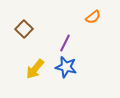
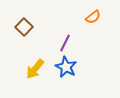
brown square: moved 2 px up
blue star: rotated 15 degrees clockwise
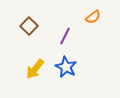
brown square: moved 5 px right, 1 px up
purple line: moved 7 px up
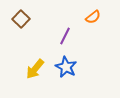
brown square: moved 8 px left, 7 px up
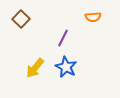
orange semicircle: rotated 35 degrees clockwise
purple line: moved 2 px left, 2 px down
yellow arrow: moved 1 px up
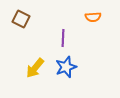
brown square: rotated 18 degrees counterclockwise
purple line: rotated 24 degrees counterclockwise
blue star: rotated 25 degrees clockwise
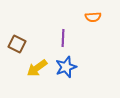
brown square: moved 4 px left, 25 px down
yellow arrow: moved 2 px right; rotated 15 degrees clockwise
